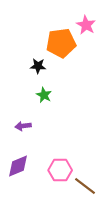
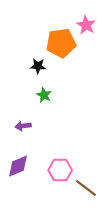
brown line: moved 1 px right, 2 px down
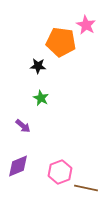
orange pentagon: moved 1 px up; rotated 16 degrees clockwise
green star: moved 3 px left, 3 px down
purple arrow: rotated 133 degrees counterclockwise
pink hexagon: moved 2 px down; rotated 20 degrees counterclockwise
brown line: rotated 25 degrees counterclockwise
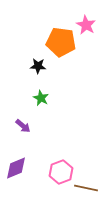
purple diamond: moved 2 px left, 2 px down
pink hexagon: moved 1 px right
